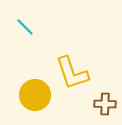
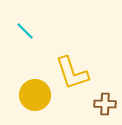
cyan line: moved 4 px down
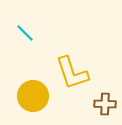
cyan line: moved 2 px down
yellow circle: moved 2 px left, 1 px down
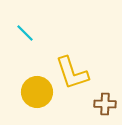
yellow circle: moved 4 px right, 4 px up
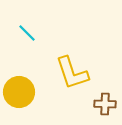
cyan line: moved 2 px right
yellow circle: moved 18 px left
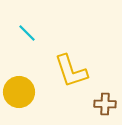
yellow L-shape: moved 1 px left, 2 px up
